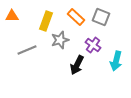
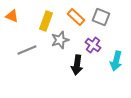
orange triangle: rotated 24 degrees clockwise
black arrow: rotated 18 degrees counterclockwise
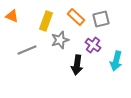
gray square: moved 2 px down; rotated 36 degrees counterclockwise
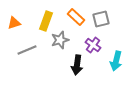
orange triangle: moved 2 px right, 7 px down; rotated 40 degrees counterclockwise
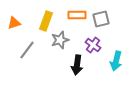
orange rectangle: moved 1 px right, 2 px up; rotated 42 degrees counterclockwise
gray line: rotated 30 degrees counterclockwise
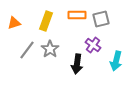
gray star: moved 10 px left, 9 px down; rotated 18 degrees counterclockwise
black arrow: moved 1 px up
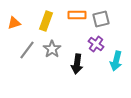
purple cross: moved 3 px right, 1 px up
gray star: moved 2 px right
